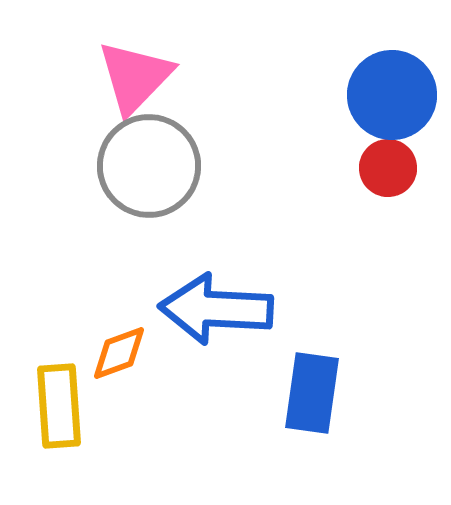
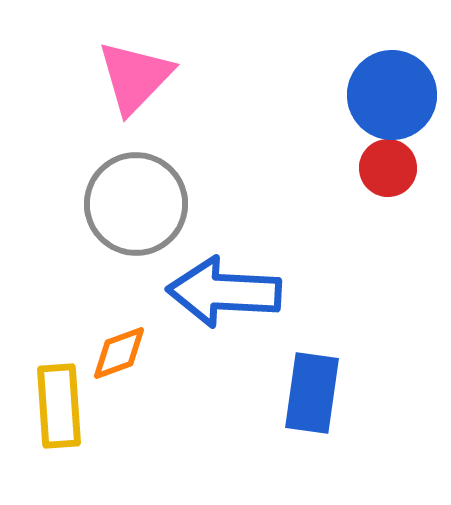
gray circle: moved 13 px left, 38 px down
blue arrow: moved 8 px right, 17 px up
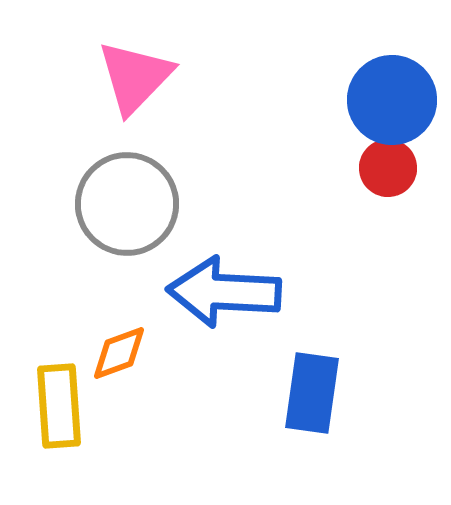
blue circle: moved 5 px down
gray circle: moved 9 px left
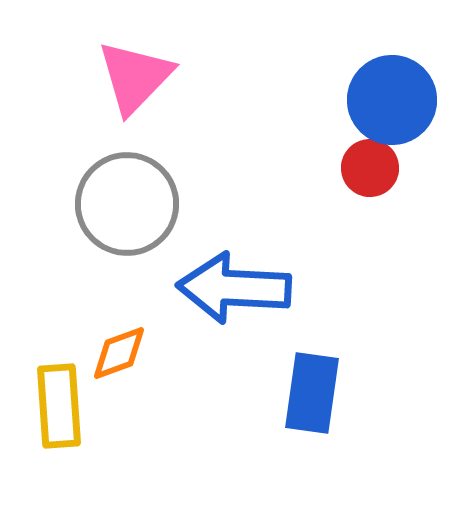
red circle: moved 18 px left
blue arrow: moved 10 px right, 4 px up
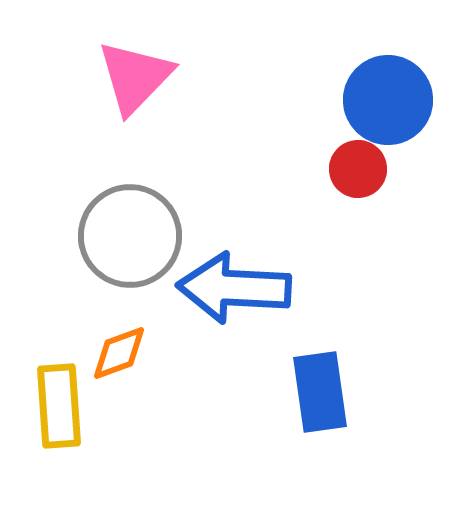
blue circle: moved 4 px left
red circle: moved 12 px left, 1 px down
gray circle: moved 3 px right, 32 px down
blue rectangle: moved 8 px right, 1 px up; rotated 16 degrees counterclockwise
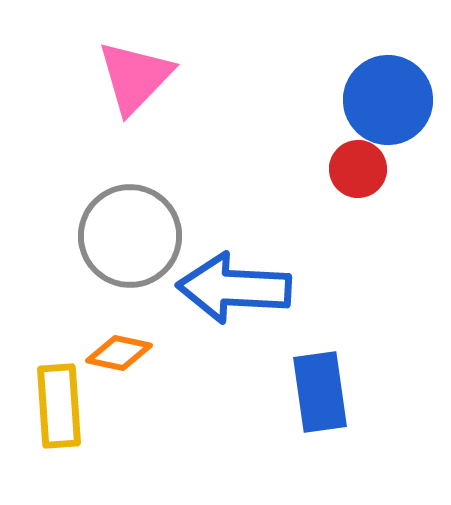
orange diamond: rotated 32 degrees clockwise
